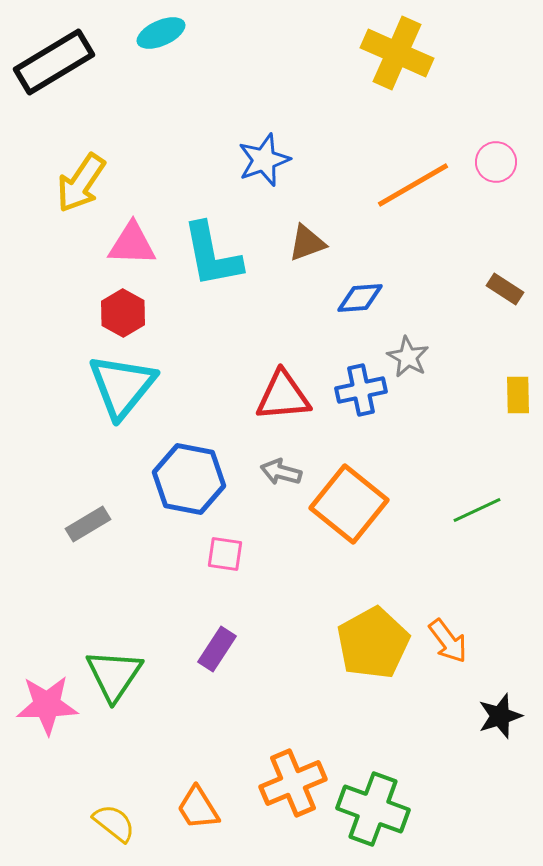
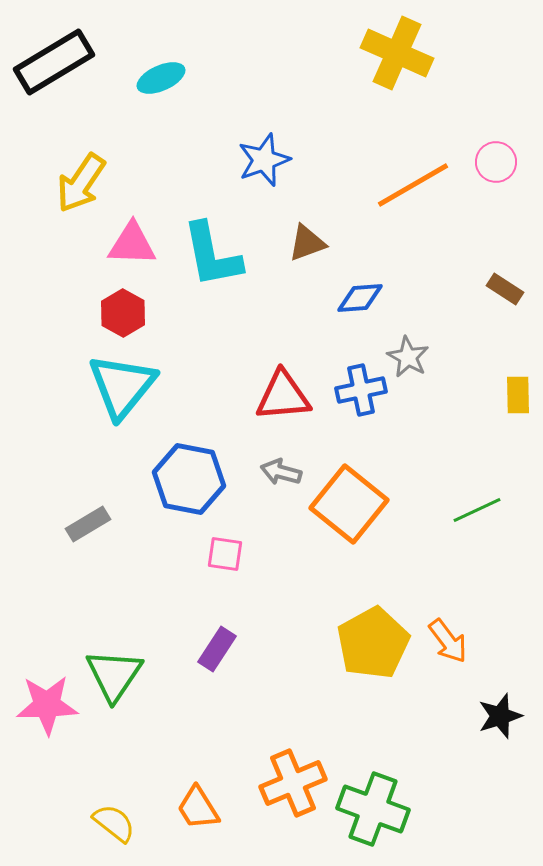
cyan ellipse: moved 45 px down
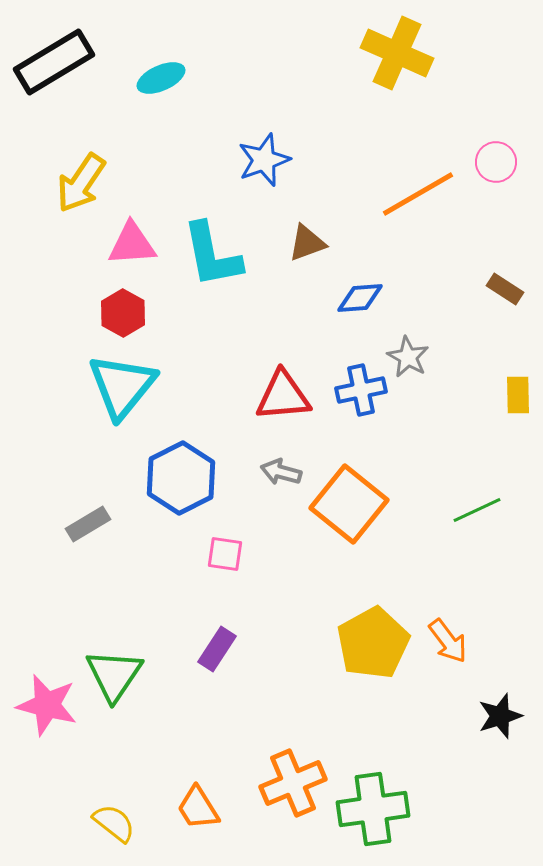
orange line: moved 5 px right, 9 px down
pink triangle: rotated 6 degrees counterclockwise
blue hexagon: moved 8 px left, 1 px up; rotated 22 degrees clockwise
pink star: rotated 16 degrees clockwise
green cross: rotated 28 degrees counterclockwise
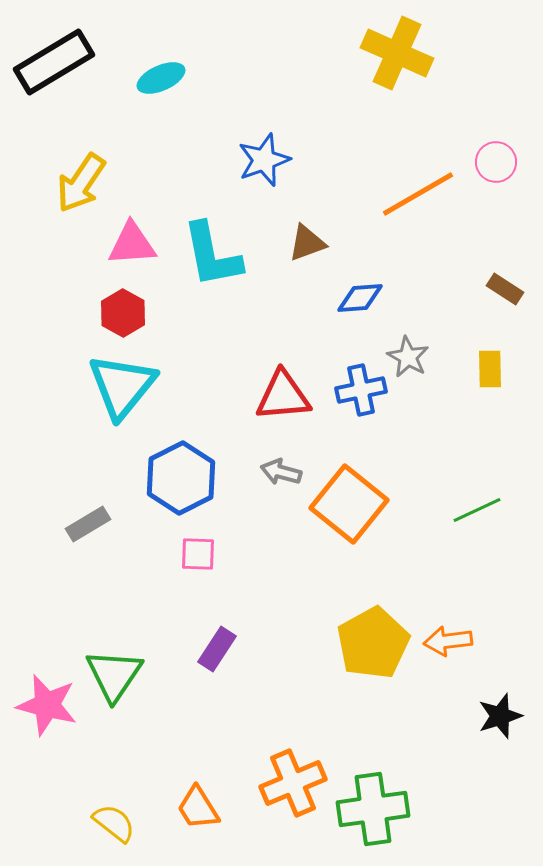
yellow rectangle: moved 28 px left, 26 px up
pink square: moved 27 px left; rotated 6 degrees counterclockwise
orange arrow: rotated 120 degrees clockwise
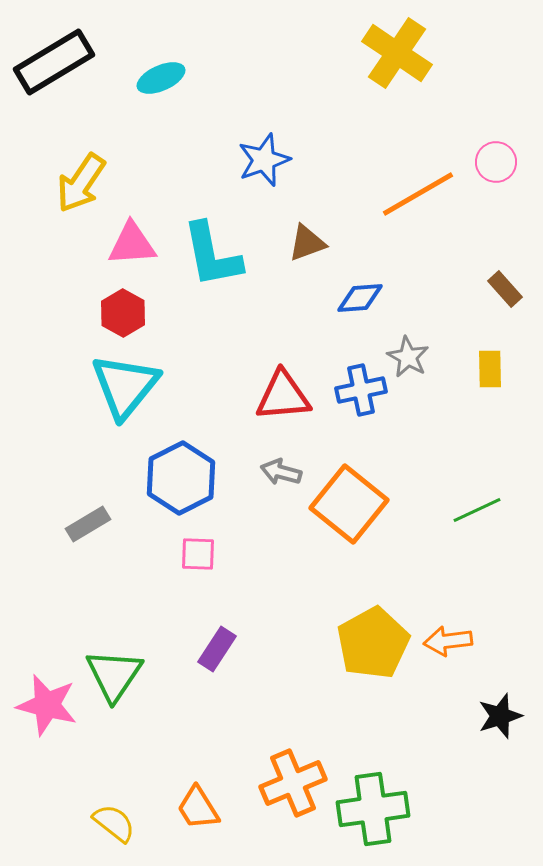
yellow cross: rotated 10 degrees clockwise
brown rectangle: rotated 15 degrees clockwise
cyan triangle: moved 3 px right
